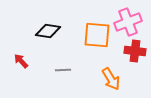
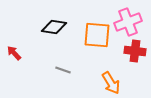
black diamond: moved 6 px right, 4 px up
red arrow: moved 7 px left, 8 px up
gray line: rotated 21 degrees clockwise
orange arrow: moved 4 px down
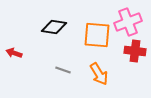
red arrow: rotated 28 degrees counterclockwise
orange arrow: moved 12 px left, 9 px up
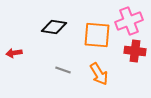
pink cross: moved 1 px right, 1 px up
red arrow: rotated 28 degrees counterclockwise
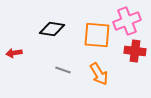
pink cross: moved 2 px left
black diamond: moved 2 px left, 2 px down
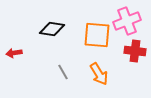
gray line: moved 2 px down; rotated 42 degrees clockwise
